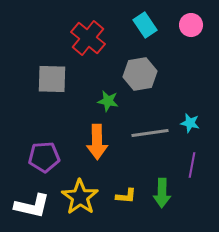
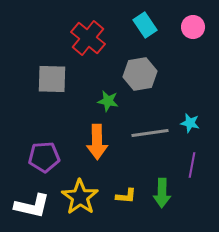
pink circle: moved 2 px right, 2 px down
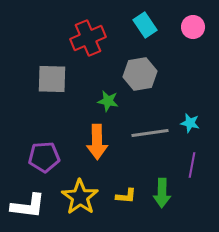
red cross: rotated 28 degrees clockwise
white L-shape: moved 4 px left; rotated 6 degrees counterclockwise
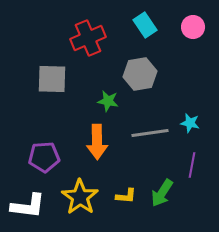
green arrow: rotated 32 degrees clockwise
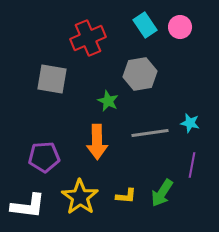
pink circle: moved 13 px left
gray square: rotated 8 degrees clockwise
green star: rotated 15 degrees clockwise
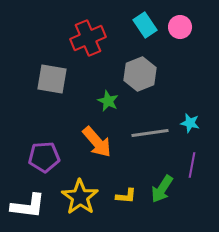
gray hexagon: rotated 12 degrees counterclockwise
orange arrow: rotated 40 degrees counterclockwise
green arrow: moved 4 px up
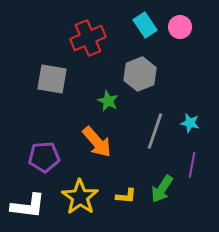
gray line: moved 5 px right, 2 px up; rotated 63 degrees counterclockwise
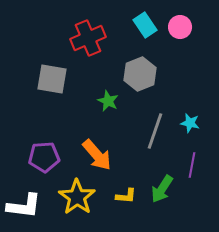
orange arrow: moved 13 px down
yellow star: moved 3 px left
white L-shape: moved 4 px left
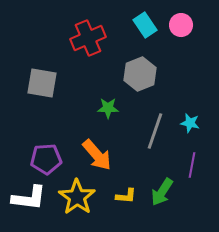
pink circle: moved 1 px right, 2 px up
gray square: moved 10 px left, 4 px down
green star: moved 7 px down; rotated 25 degrees counterclockwise
purple pentagon: moved 2 px right, 2 px down
green arrow: moved 3 px down
white L-shape: moved 5 px right, 8 px up
